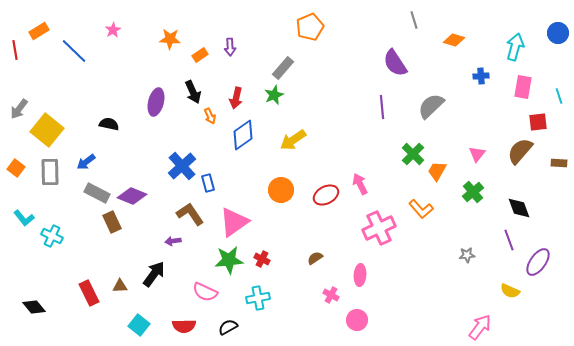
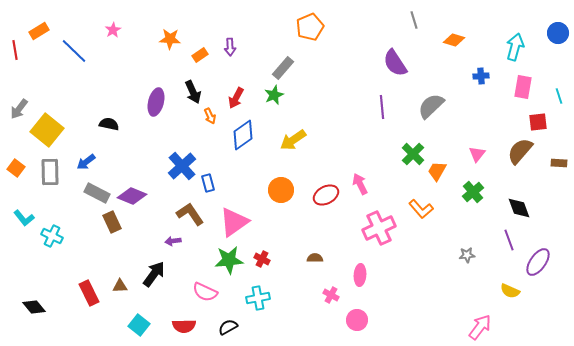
red arrow at (236, 98): rotated 15 degrees clockwise
brown semicircle at (315, 258): rotated 35 degrees clockwise
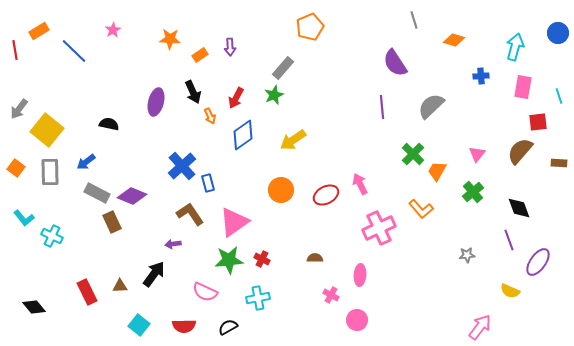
purple arrow at (173, 241): moved 3 px down
red rectangle at (89, 293): moved 2 px left, 1 px up
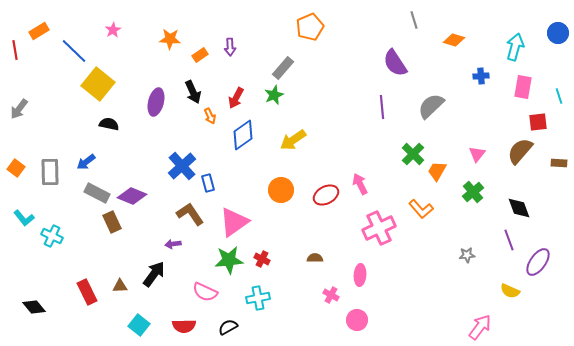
yellow square at (47, 130): moved 51 px right, 46 px up
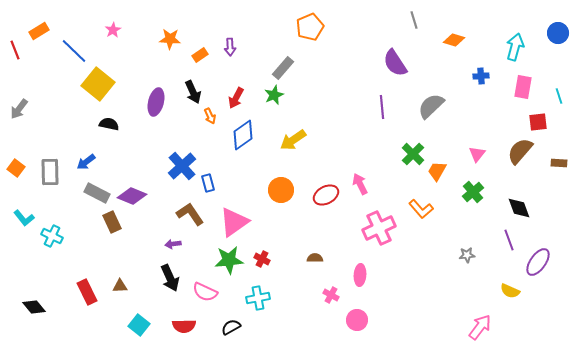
red line at (15, 50): rotated 12 degrees counterclockwise
black arrow at (154, 274): moved 16 px right, 4 px down; rotated 120 degrees clockwise
black semicircle at (228, 327): moved 3 px right
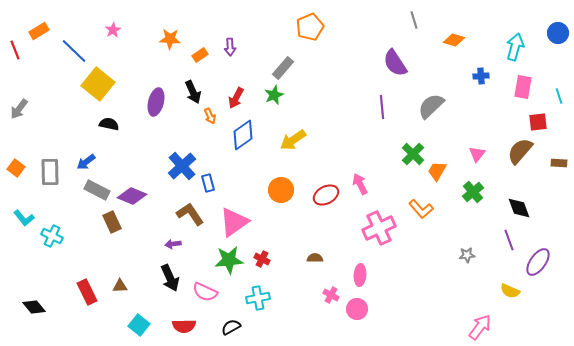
gray rectangle at (97, 193): moved 3 px up
pink circle at (357, 320): moved 11 px up
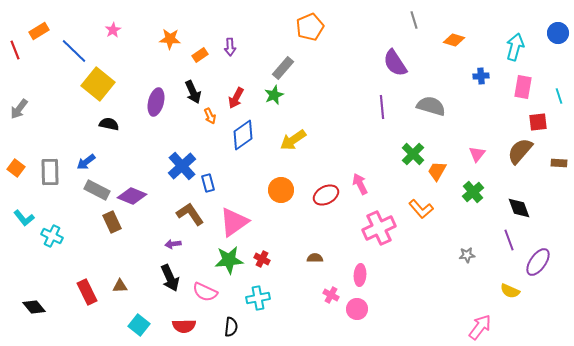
gray semicircle at (431, 106): rotated 60 degrees clockwise
black semicircle at (231, 327): rotated 126 degrees clockwise
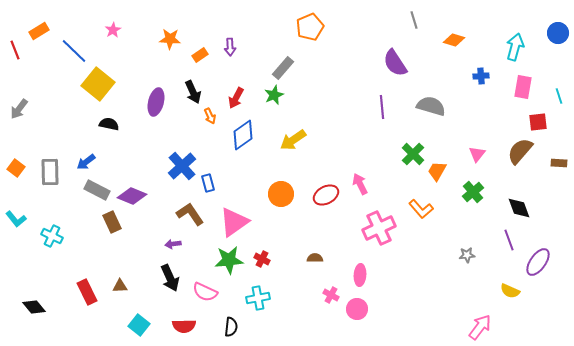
orange circle at (281, 190): moved 4 px down
cyan L-shape at (24, 218): moved 8 px left, 1 px down
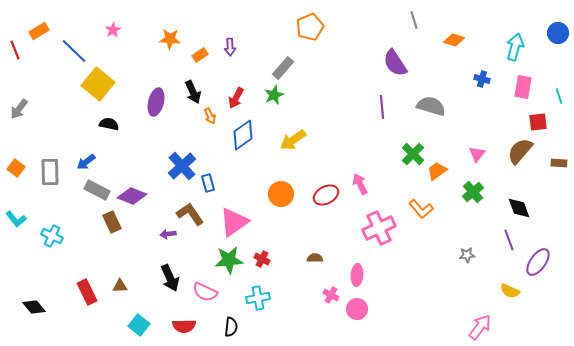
blue cross at (481, 76): moved 1 px right, 3 px down; rotated 21 degrees clockwise
orange trapezoid at (437, 171): rotated 25 degrees clockwise
purple arrow at (173, 244): moved 5 px left, 10 px up
pink ellipse at (360, 275): moved 3 px left
